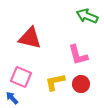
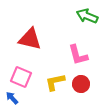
red triangle: moved 1 px down
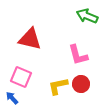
yellow L-shape: moved 3 px right, 4 px down
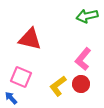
green arrow: rotated 35 degrees counterclockwise
pink L-shape: moved 5 px right, 4 px down; rotated 55 degrees clockwise
yellow L-shape: rotated 25 degrees counterclockwise
blue arrow: moved 1 px left
